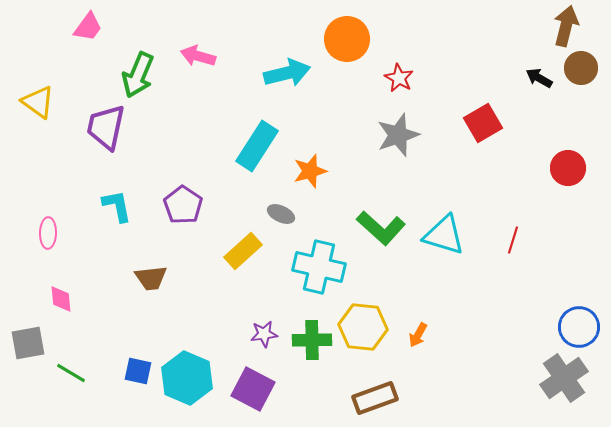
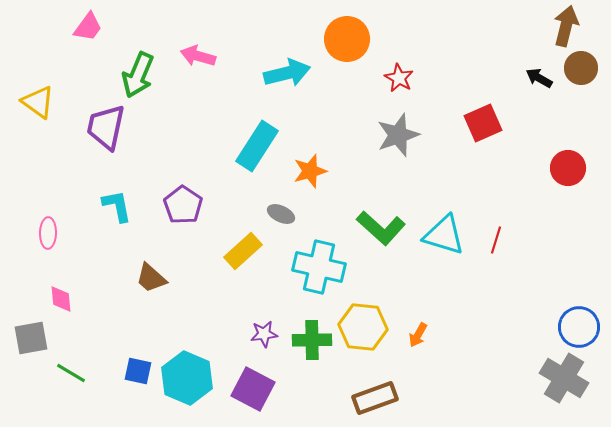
red square: rotated 6 degrees clockwise
red line: moved 17 px left
brown trapezoid: rotated 48 degrees clockwise
gray square: moved 3 px right, 5 px up
gray cross: rotated 24 degrees counterclockwise
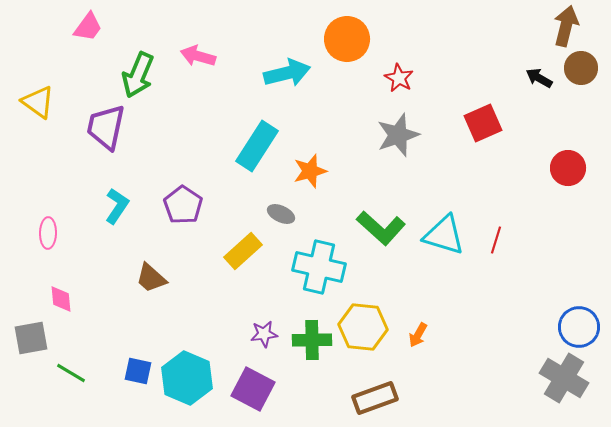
cyan L-shape: rotated 45 degrees clockwise
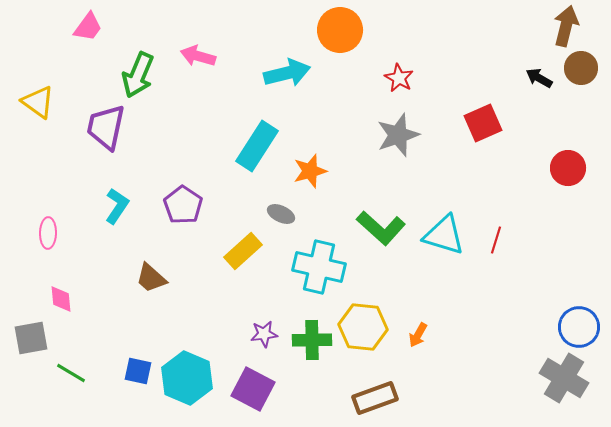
orange circle: moved 7 px left, 9 px up
